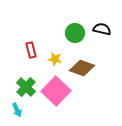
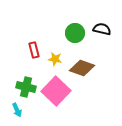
red rectangle: moved 3 px right
green cross: rotated 30 degrees counterclockwise
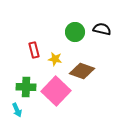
green circle: moved 1 px up
brown diamond: moved 3 px down
green cross: rotated 12 degrees counterclockwise
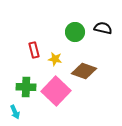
black semicircle: moved 1 px right, 1 px up
brown diamond: moved 2 px right
cyan arrow: moved 2 px left, 2 px down
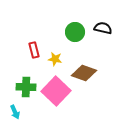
brown diamond: moved 2 px down
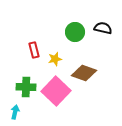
yellow star: rotated 24 degrees counterclockwise
cyan arrow: rotated 144 degrees counterclockwise
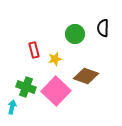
black semicircle: rotated 102 degrees counterclockwise
green circle: moved 2 px down
brown diamond: moved 2 px right, 3 px down
green cross: rotated 18 degrees clockwise
cyan arrow: moved 3 px left, 5 px up
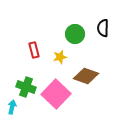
yellow star: moved 5 px right, 2 px up
pink square: moved 3 px down
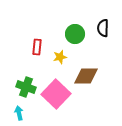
red rectangle: moved 3 px right, 3 px up; rotated 21 degrees clockwise
brown diamond: rotated 20 degrees counterclockwise
cyan arrow: moved 7 px right, 6 px down; rotated 24 degrees counterclockwise
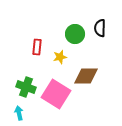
black semicircle: moved 3 px left
pink square: rotated 12 degrees counterclockwise
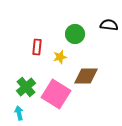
black semicircle: moved 9 px right, 3 px up; rotated 96 degrees clockwise
green cross: rotated 30 degrees clockwise
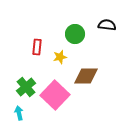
black semicircle: moved 2 px left
pink square: moved 1 px left, 1 px down; rotated 12 degrees clockwise
